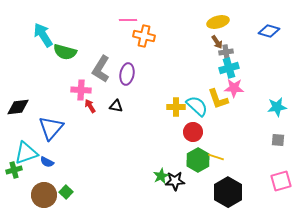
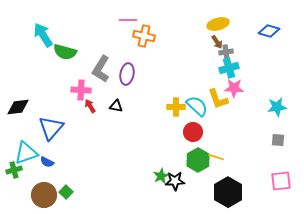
yellow ellipse: moved 2 px down
pink square: rotated 10 degrees clockwise
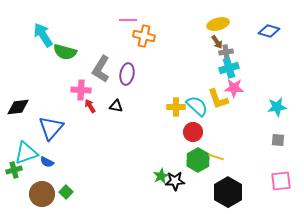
brown circle: moved 2 px left, 1 px up
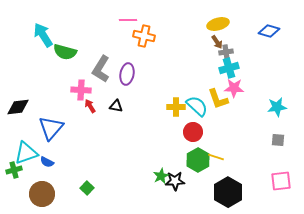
green square: moved 21 px right, 4 px up
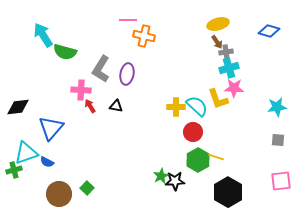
brown circle: moved 17 px right
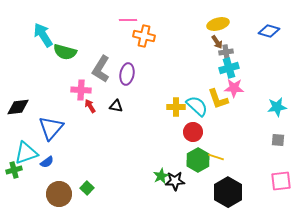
blue semicircle: rotated 64 degrees counterclockwise
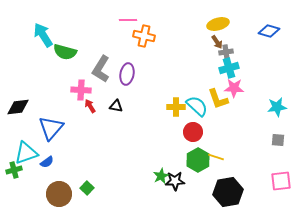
black hexagon: rotated 20 degrees clockwise
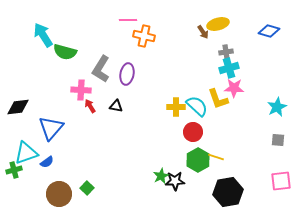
brown arrow: moved 14 px left, 10 px up
cyan star: rotated 18 degrees counterclockwise
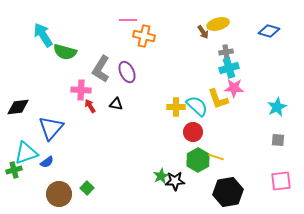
purple ellipse: moved 2 px up; rotated 35 degrees counterclockwise
black triangle: moved 2 px up
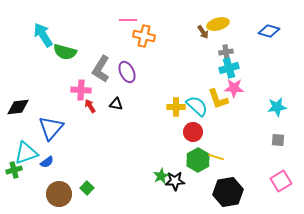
cyan star: rotated 18 degrees clockwise
pink square: rotated 25 degrees counterclockwise
